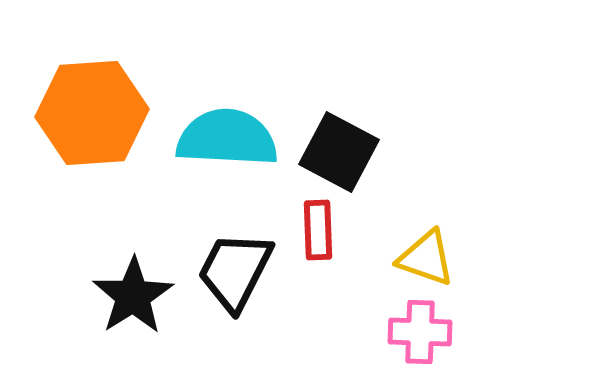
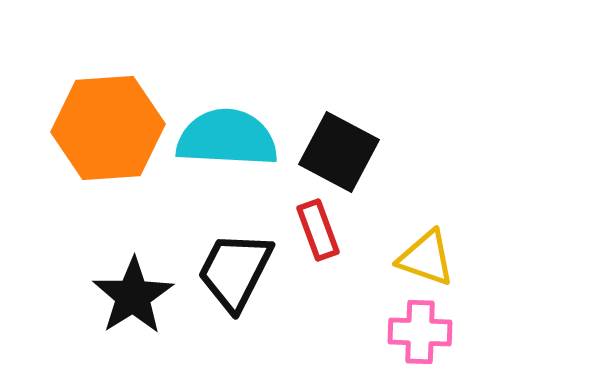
orange hexagon: moved 16 px right, 15 px down
red rectangle: rotated 18 degrees counterclockwise
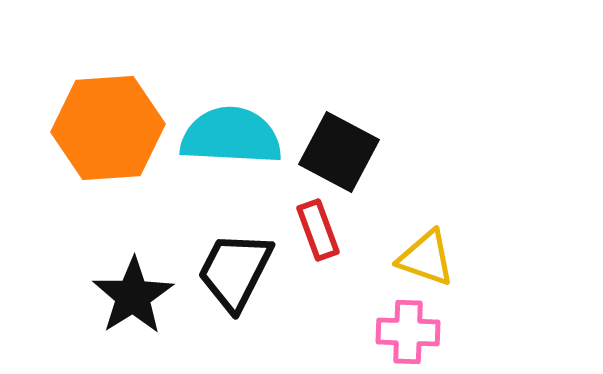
cyan semicircle: moved 4 px right, 2 px up
pink cross: moved 12 px left
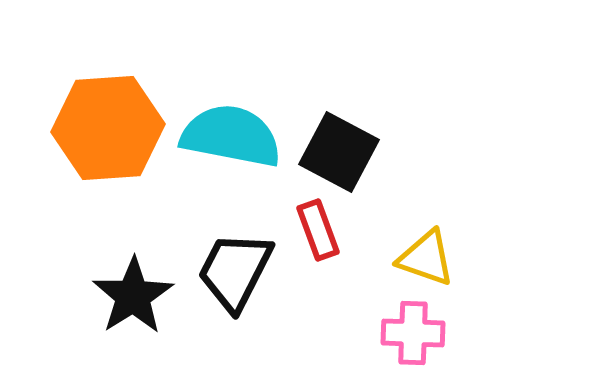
cyan semicircle: rotated 8 degrees clockwise
pink cross: moved 5 px right, 1 px down
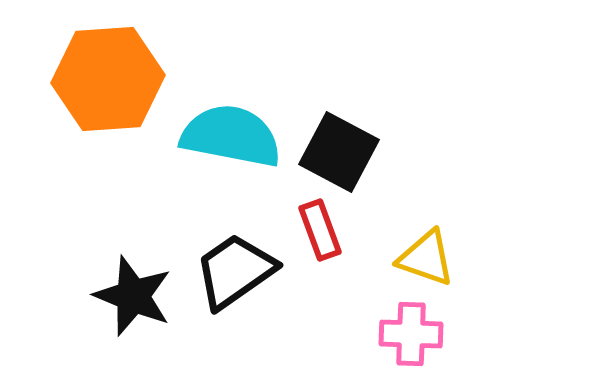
orange hexagon: moved 49 px up
red rectangle: moved 2 px right
black trapezoid: rotated 28 degrees clockwise
black star: rotated 18 degrees counterclockwise
pink cross: moved 2 px left, 1 px down
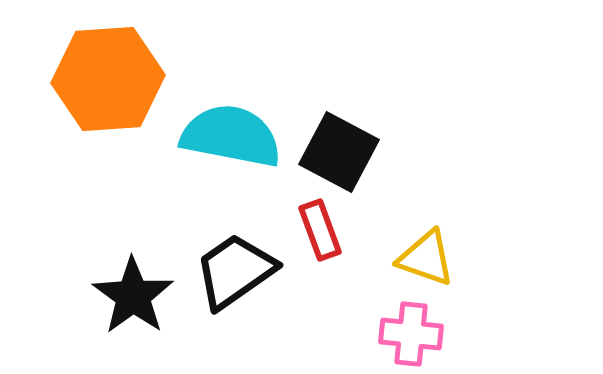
black star: rotated 14 degrees clockwise
pink cross: rotated 4 degrees clockwise
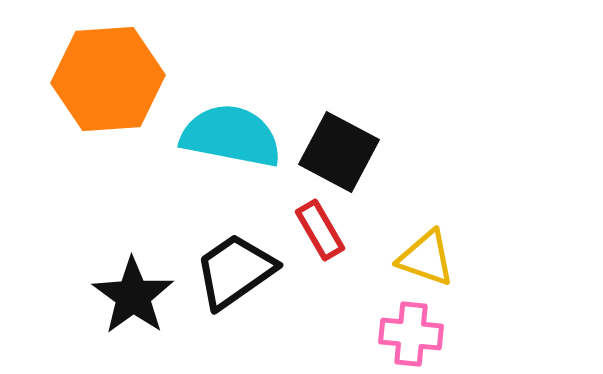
red rectangle: rotated 10 degrees counterclockwise
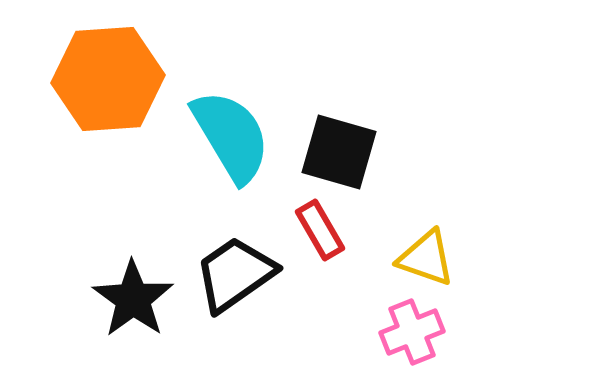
cyan semicircle: rotated 48 degrees clockwise
black square: rotated 12 degrees counterclockwise
black trapezoid: moved 3 px down
black star: moved 3 px down
pink cross: moved 1 px right, 2 px up; rotated 28 degrees counterclockwise
